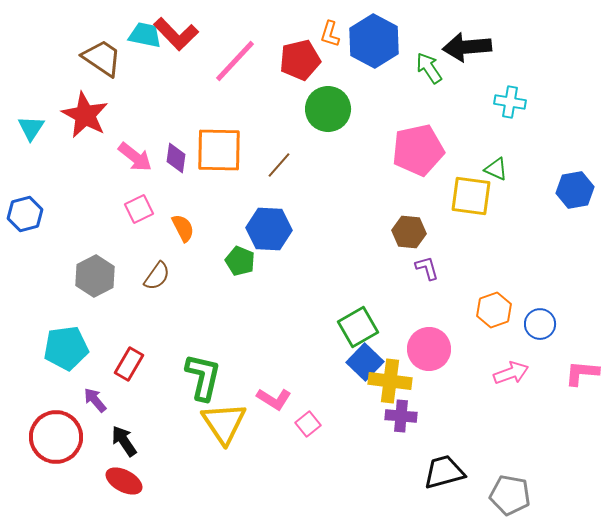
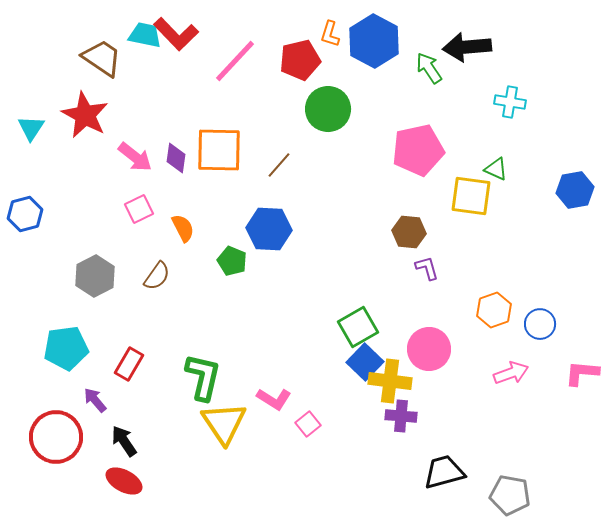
green pentagon at (240, 261): moved 8 px left
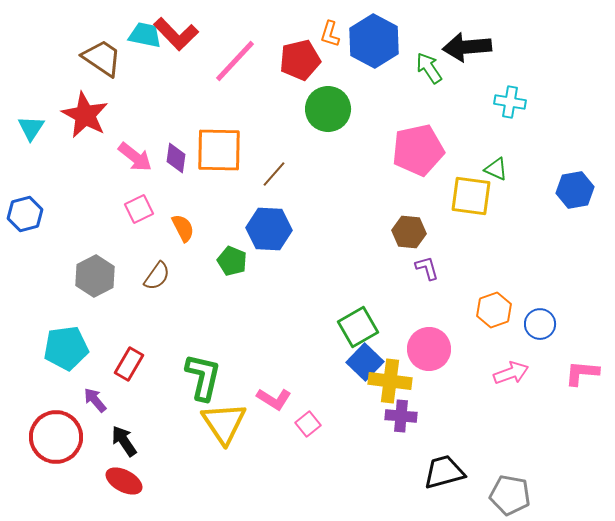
brown line at (279, 165): moved 5 px left, 9 px down
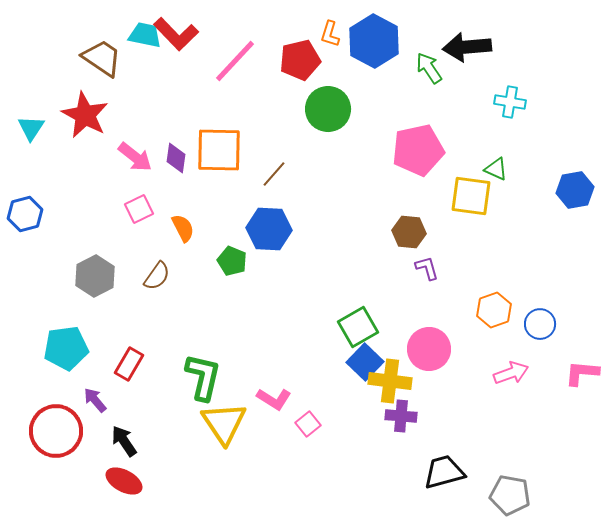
red circle at (56, 437): moved 6 px up
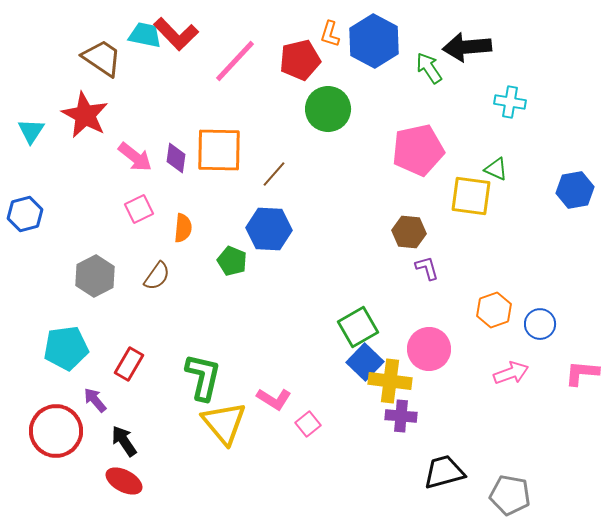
cyan triangle at (31, 128): moved 3 px down
orange semicircle at (183, 228): rotated 32 degrees clockwise
yellow triangle at (224, 423): rotated 6 degrees counterclockwise
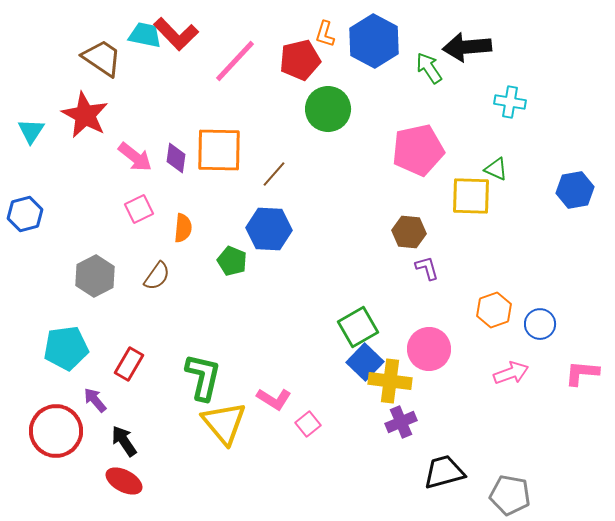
orange L-shape at (330, 34): moved 5 px left
yellow square at (471, 196): rotated 6 degrees counterclockwise
purple cross at (401, 416): moved 6 px down; rotated 28 degrees counterclockwise
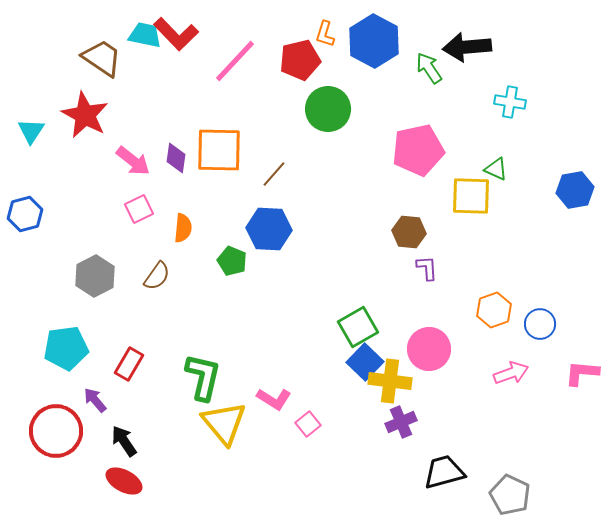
pink arrow at (135, 157): moved 2 px left, 4 px down
purple L-shape at (427, 268): rotated 12 degrees clockwise
gray pentagon at (510, 495): rotated 15 degrees clockwise
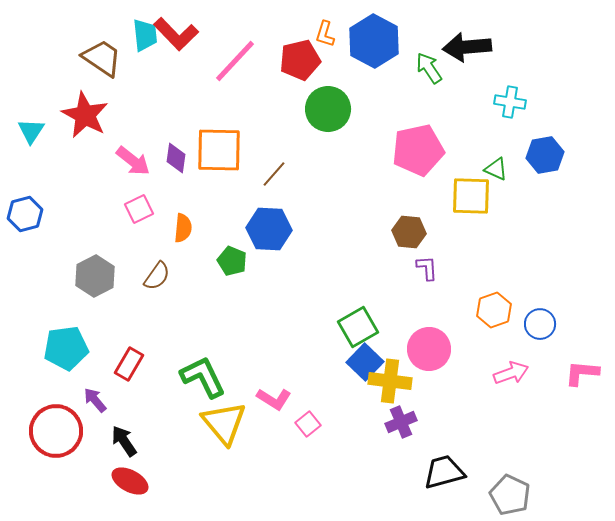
cyan trapezoid at (145, 35): rotated 72 degrees clockwise
blue hexagon at (575, 190): moved 30 px left, 35 px up
green L-shape at (203, 377): rotated 39 degrees counterclockwise
red ellipse at (124, 481): moved 6 px right
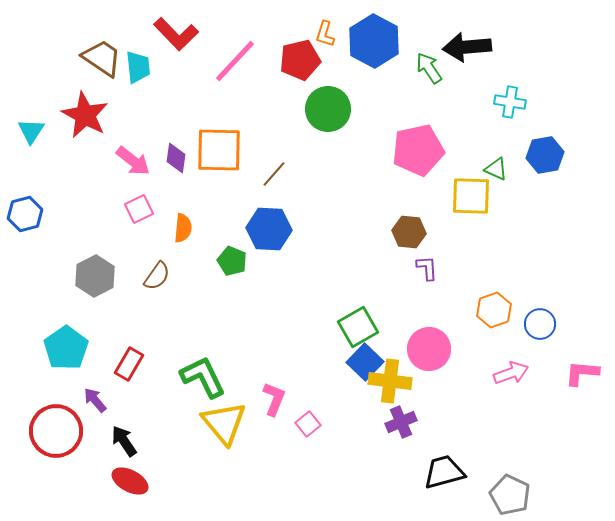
cyan trapezoid at (145, 35): moved 7 px left, 32 px down
cyan pentagon at (66, 348): rotated 27 degrees counterclockwise
pink L-shape at (274, 399): rotated 100 degrees counterclockwise
